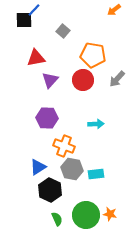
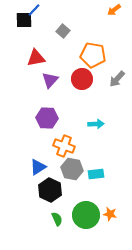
red circle: moved 1 px left, 1 px up
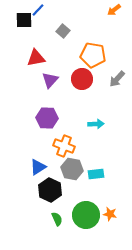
blue line: moved 4 px right
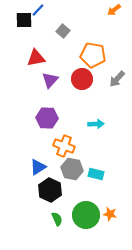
cyan rectangle: rotated 21 degrees clockwise
